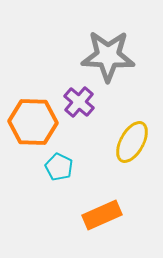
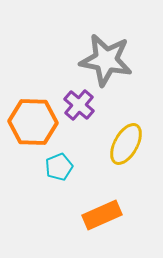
gray star: moved 2 px left, 4 px down; rotated 8 degrees clockwise
purple cross: moved 3 px down
yellow ellipse: moved 6 px left, 2 px down
cyan pentagon: rotated 24 degrees clockwise
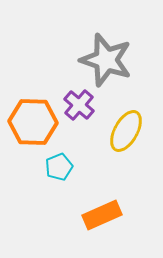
gray star: rotated 8 degrees clockwise
yellow ellipse: moved 13 px up
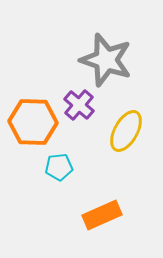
cyan pentagon: rotated 16 degrees clockwise
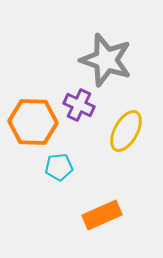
purple cross: rotated 16 degrees counterclockwise
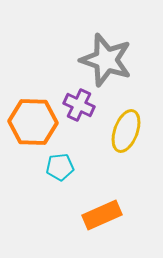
yellow ellipse: rotated 9 degrees counterclockwise
cyan pentagon: moved 1 px right
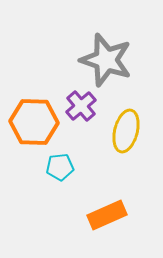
purple cross: moved 2 px right, 1 px down; rotated 24 degrees clockwise
orange hexagon: moved 1 px right
yellow ellipse: rotated 6 degrees counterclockwise
orange rectangle: moved 5 px right
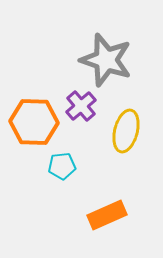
cyan pentagon: moved 2 px right, 1 px up
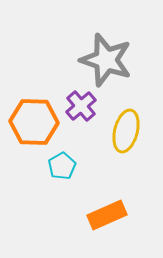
cyan pentagon: rotated 24 degrees counterclockwise
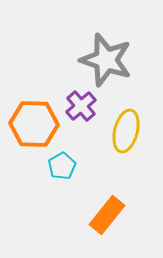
orange hexagon: moved 2 px down
orange rectangle: rotated 27 degrees counterclockwise
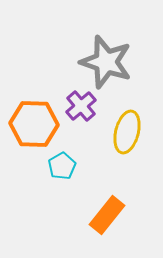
gray star: moved 2 px down
yellow ellipse: moved 1 px right, 1 px down
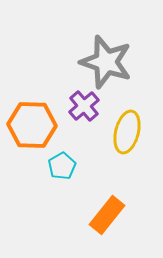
purple cross: moved 3 px right
orange hexagon: moved 2 px left, 1 px down
